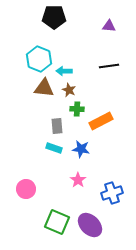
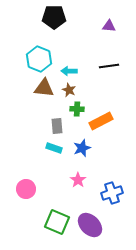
cyan arrow: moved 5 px right
blue star: moved 1 px right, 1 px up; rotated 30 degrees counterclockwise
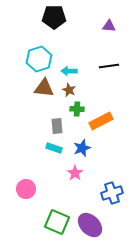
cyan hexagon: rotated 20 degrees clockwise
pink star: moved 3 px left, 7 px up
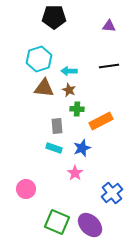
blue cross: rotated 20 degrees counterclockwise
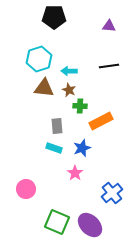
green cross: moved 3 px right, 3 px up
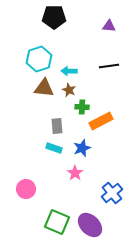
green cross: moved 2 px right, 1 px down
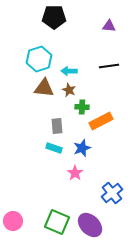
pink circle: moved 13 px left, 32 px down
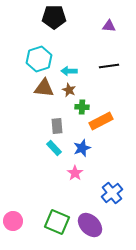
cyan rectangle: rotated 28 degrees clockwise
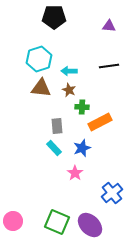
brown triangle: moved 3 px left
orange rectangle: moved 1 px left, 1 px down
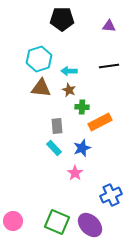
black pentagon: moved 8 px right, 2 px down
blue cross: moved 1 px left, 2 px down; rotated 15 degrees clockwise
